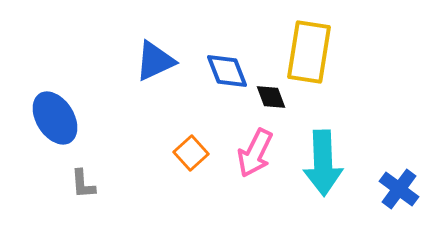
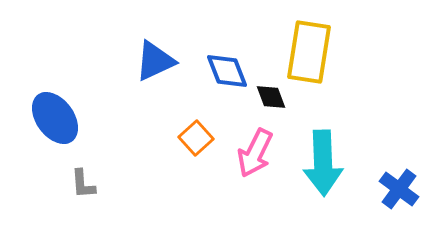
blue ellipse: rotated 4 degrees counterclockwise
orange square: moved 5 px right, 15 px up
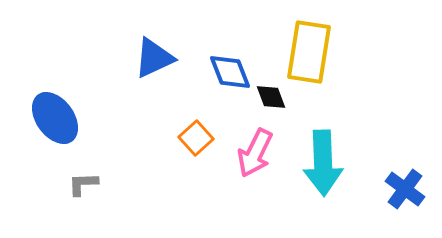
blue triangle: moved 1 px left, 3 px up
blue diamond: moved 3 px right, 1 px down
gray L-shape: rotated 92 degrees clockwise
blue cross: moved 6 px right
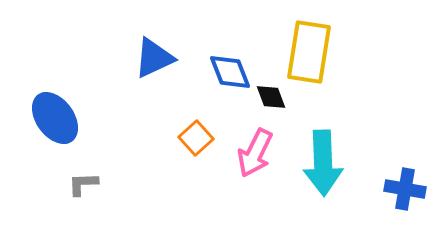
blue cross: rotated 27 degrees counterclockwise
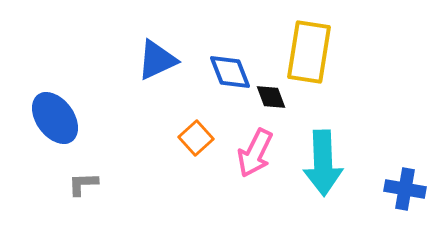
blue triangle: moved 3 px right, 2 px down
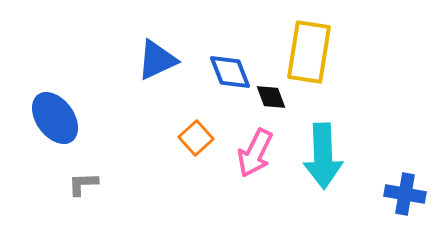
cyan arrow: moved 7 px up
blue cross: moved 5 px down
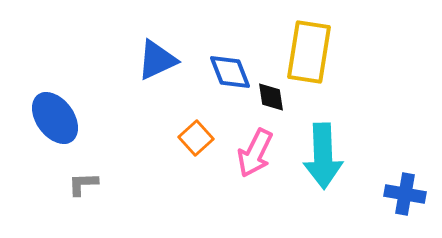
black diamond: rotated 12 degrees clockwise
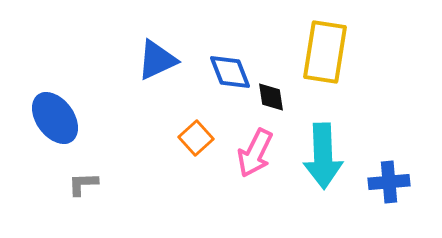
yellow rectangle: moved 16 px right
blue cross: moved 16 px left, 12 px up; rotated 15 degrees counterclockwise
